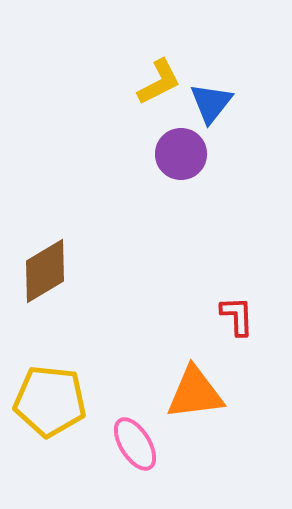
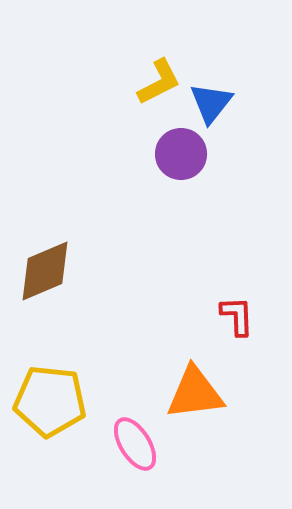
brown diamond: rotated 8 degrees clockwise
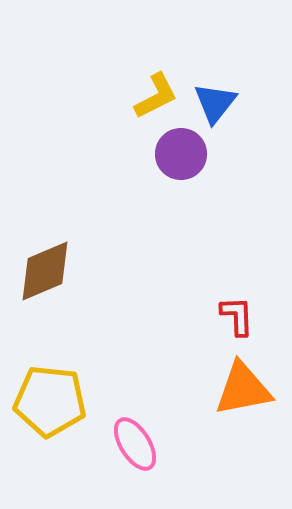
yellow L-shape: moved 3 px left, 14 px down
blue triangle: moved 4 px right
orange triangle: moved 48 px right, 4 px up; rotated 4 degrees counterclockwise
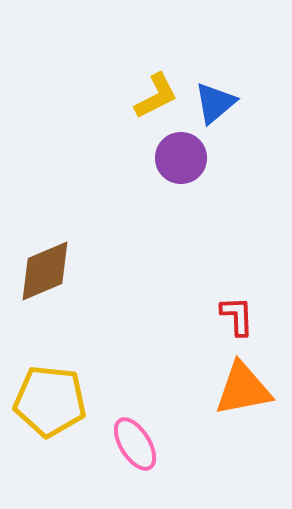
blue triangle: rotated 12 degrees clockwise
purple circle: moved 4 px down
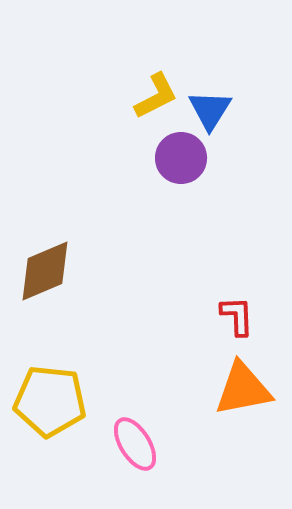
blue triangle: moved 5 px left, 7 px down; rotated 18 degrees counterclockwise
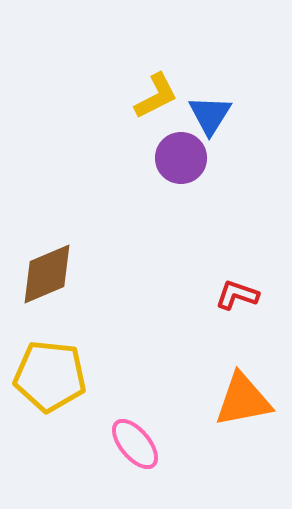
blue triangle: moved 5 px down
brown diamond: moved 2 px right, 3 px down
red L-shape: moved 21 px up; rotated 69 degrees counterclockwise
orange triangle: moved 11 px down
yellow pentagon: moved 25 px up
pink ellipse: rotated 8 degrees counterclockwise
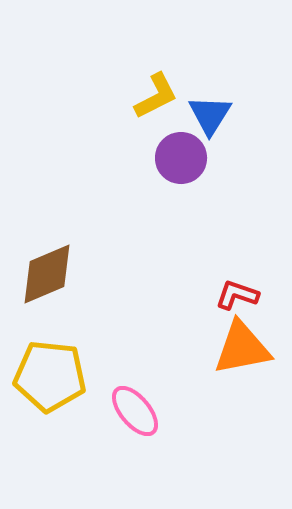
orange triangle: moved 1 px left, 52 px up
pink ellipse: moved 33 px up
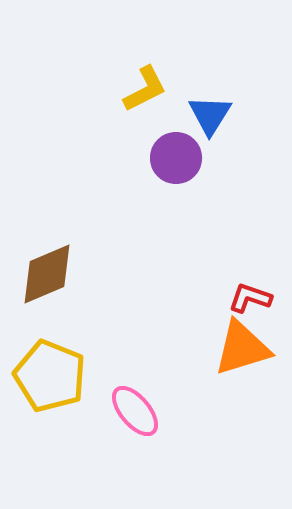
yellow L-shape: moved 11 px left, 7 px up
purple circle: moved 5 px left
red L-shape: moved 13 px right, 3 px down
orange triangle: rotated 6 degrees counterclockwise
yellow pentagon: rotated 16 degrees clockwise
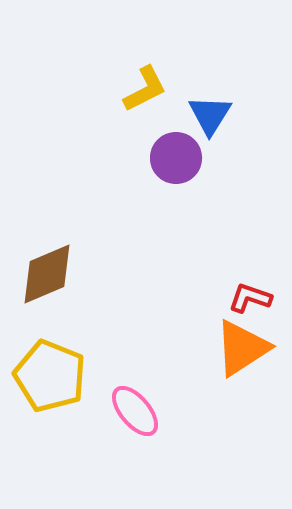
orange triangle: rotated 16 degrees counterclockwise
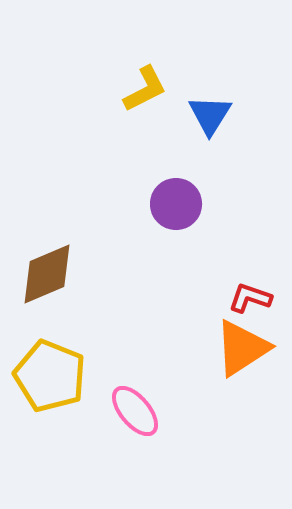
purple circle: moved 46 px down
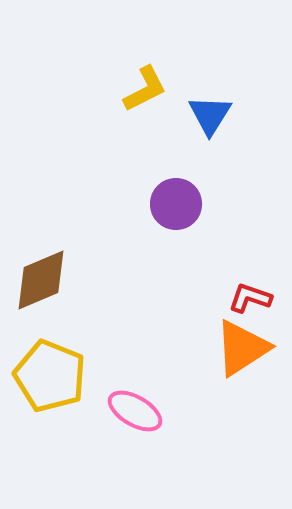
brown diamond: moved 6 px left, 6 px down
pink ellipse: rotated 20 degrees counterclockwise
